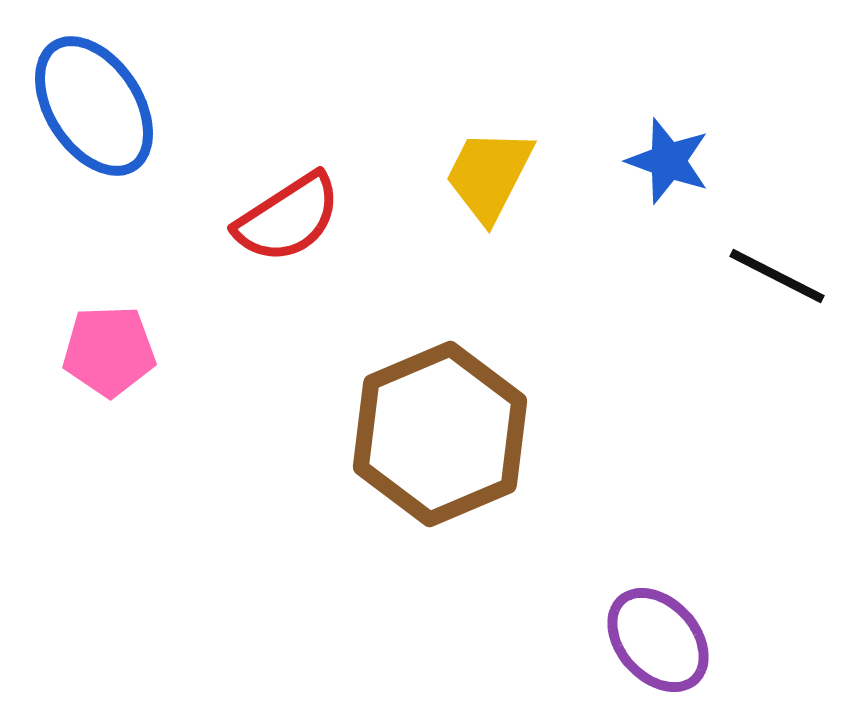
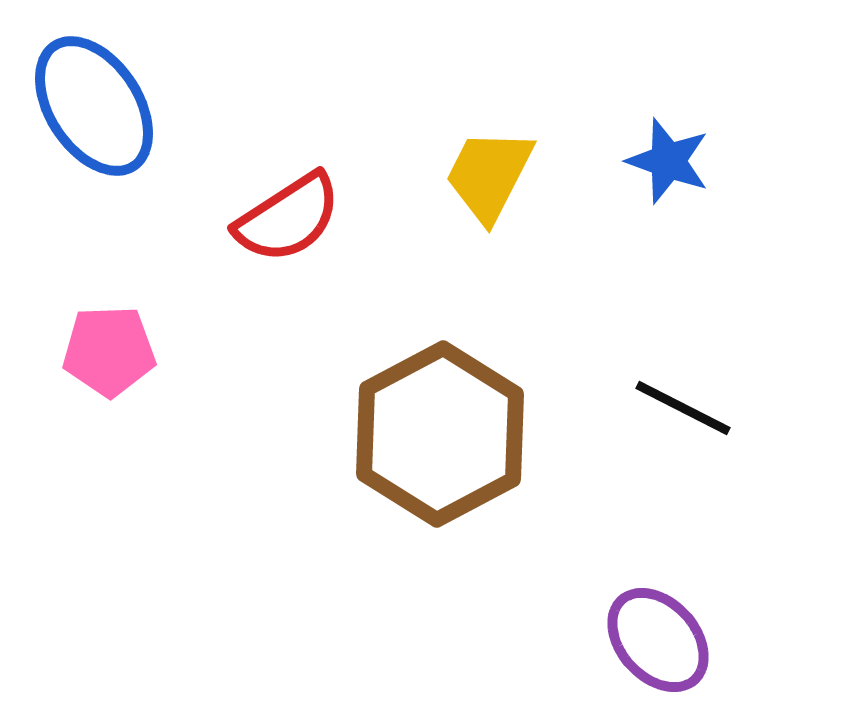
black line: moved 94 px left, 132 px down
brown hexagon: rotated 5 degrees counterclockwise
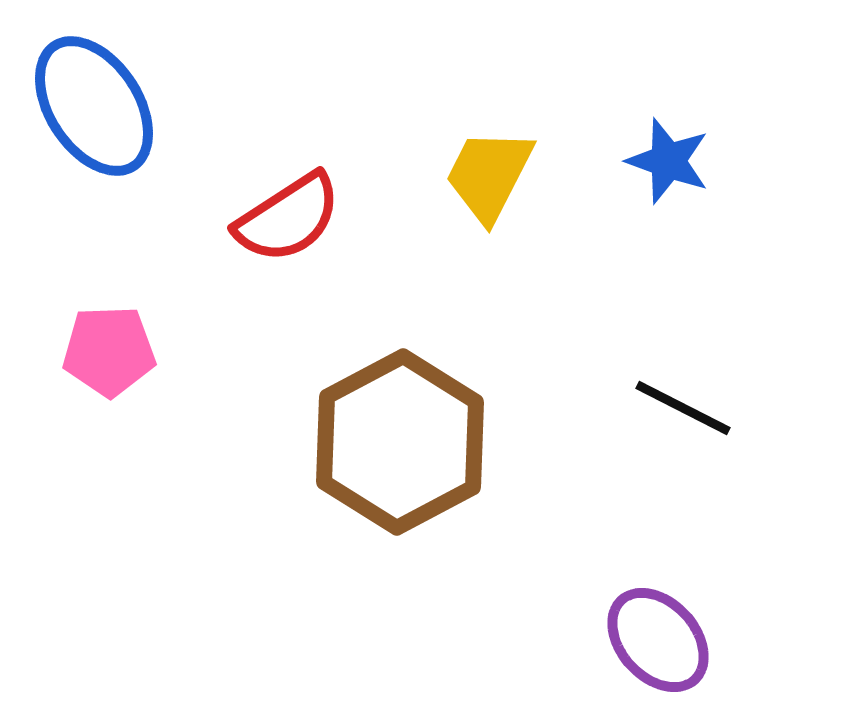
brown hexagon: moved 40 px left, 8 px down
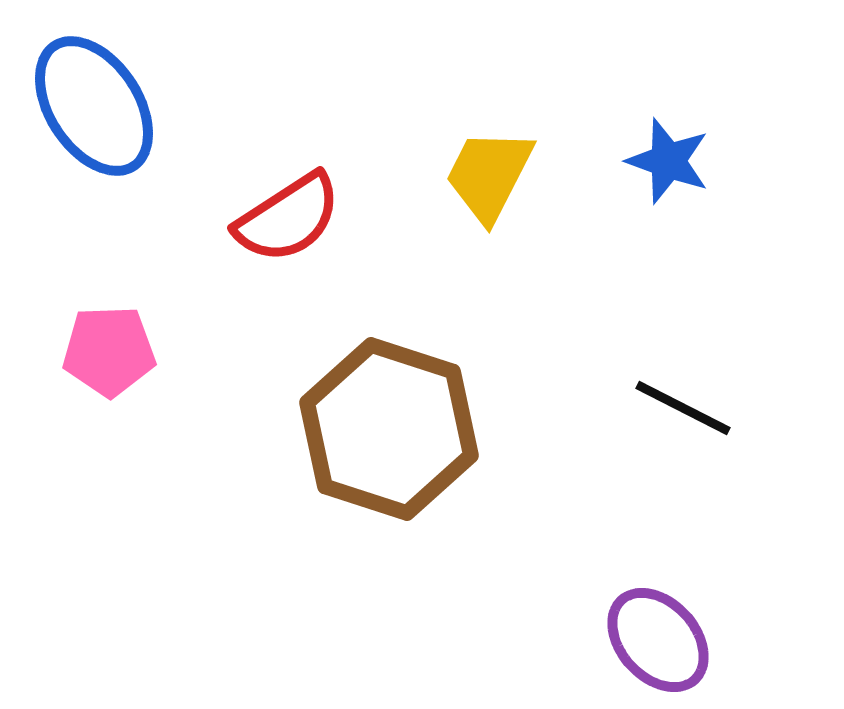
brown hexagon: moved 11 px left, 13 px up; rotated 14 degrees counterclockwise
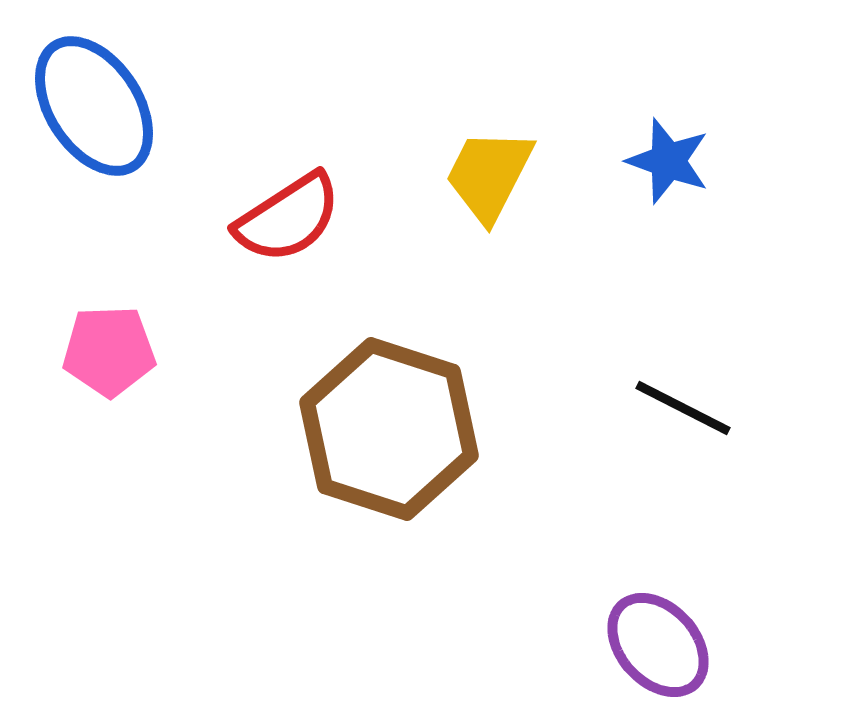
purple ellipse: moved 5 px down
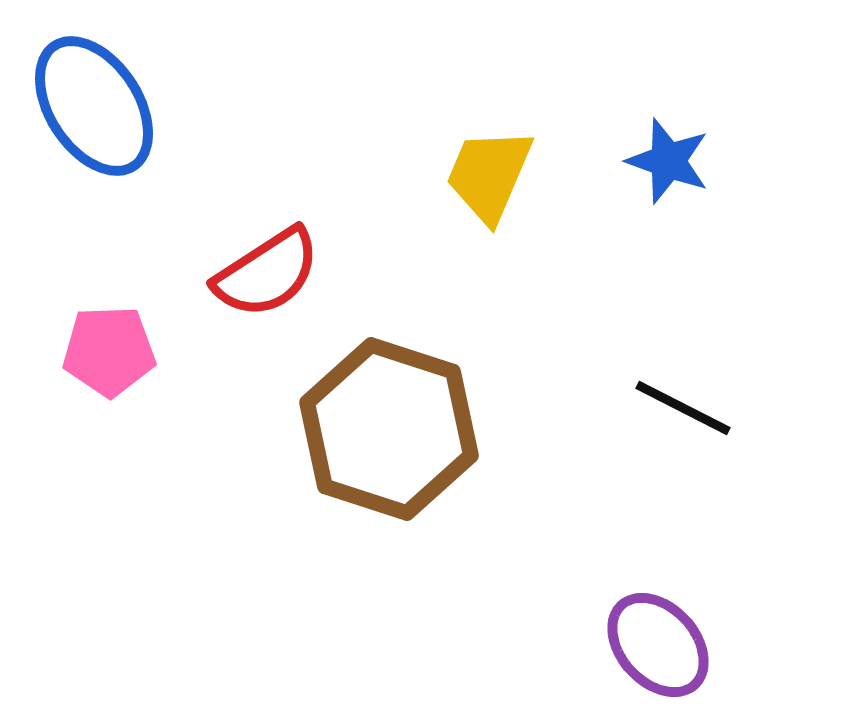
yellow trapezoid: rotated 4 degrees counterclockwise
red semicircle: moved 21 px left, 55 px down
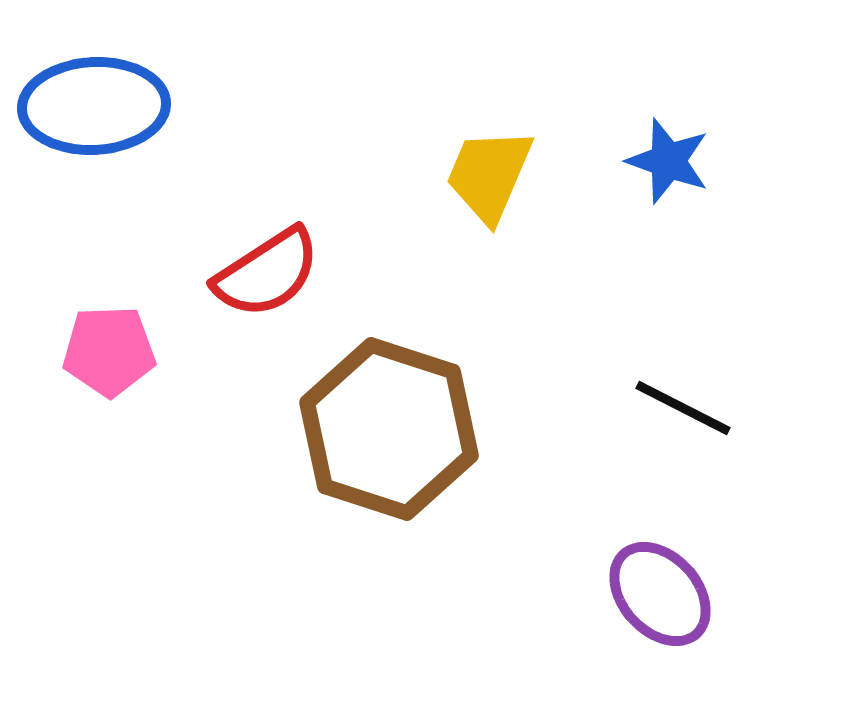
blue ellipse: rotated 60 degrees counterclockwise
purple ellipse: moved 2 px right, 51 px up
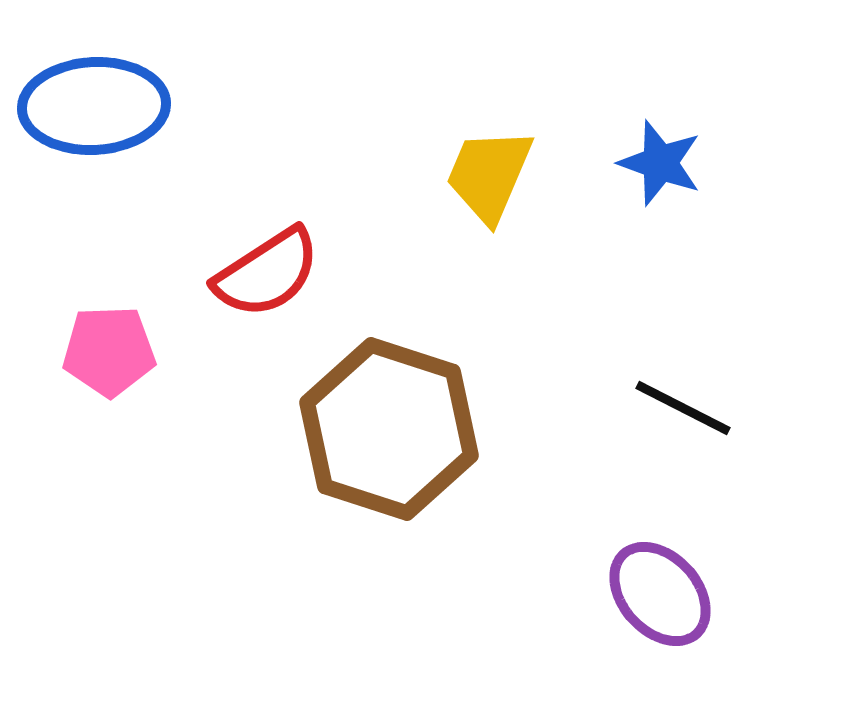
blue star: moved 8 px left, 2 px down
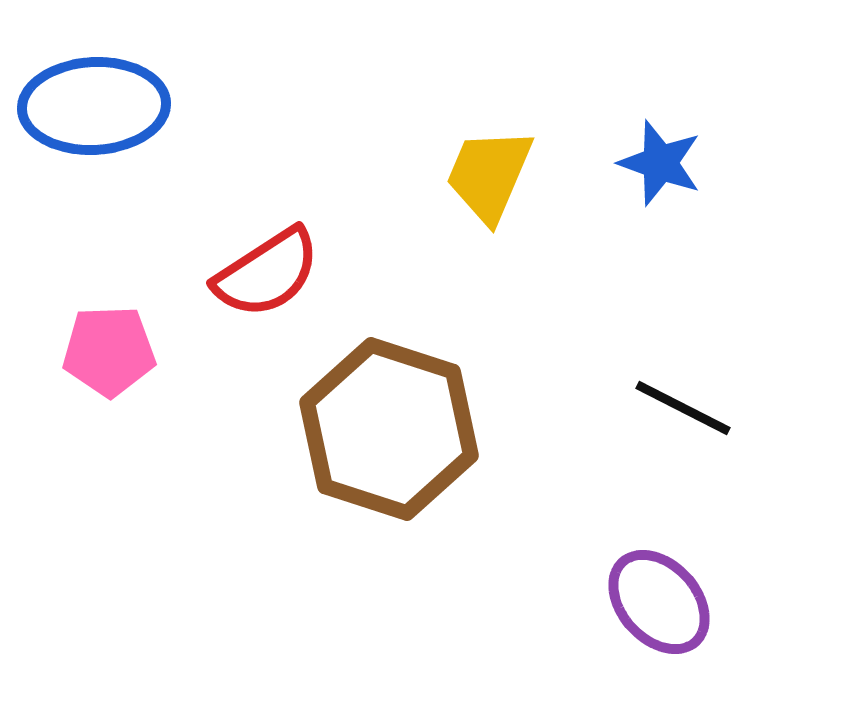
purple ellipse: moved 1 px left, 8 px down
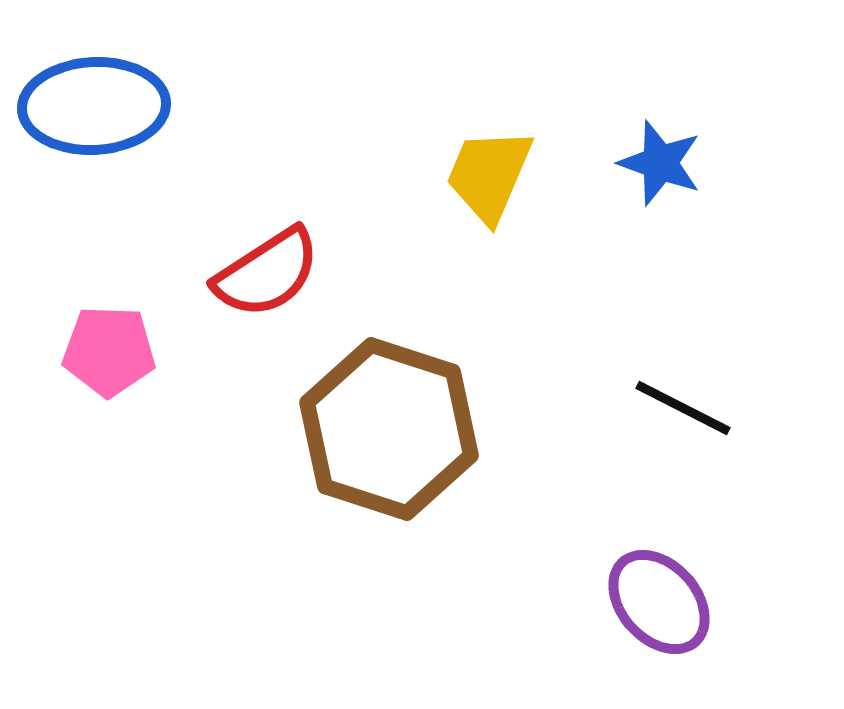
pink pentagon: rotated 4 degrees clockwise
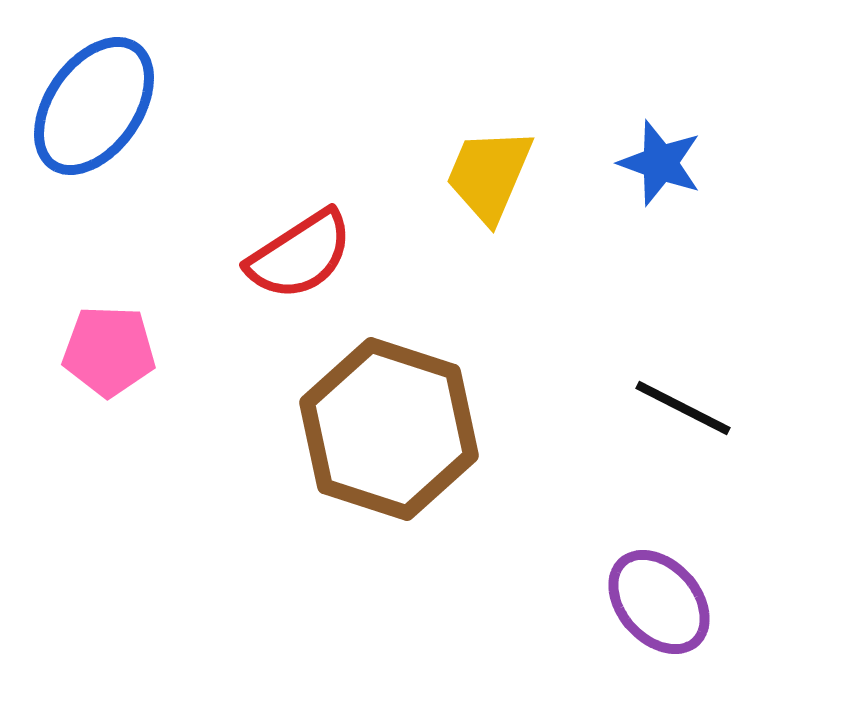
blue ellipse: rotated 52 degrees counterclockwise
red semicircle: moved 33 px right, 18 px up
